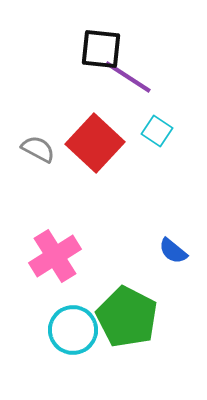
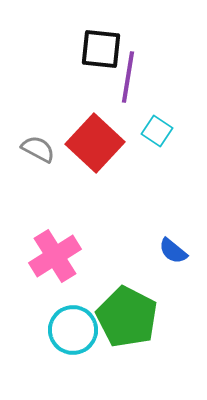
purple line: rotated 66 degrees clockwise
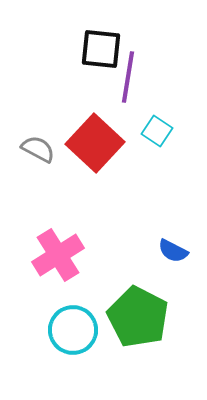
blue semicircle: rotated 12 degrees counterclockwise
pink cross: moved 3 px right, 1 px up
green pentagon: moved 11 px right
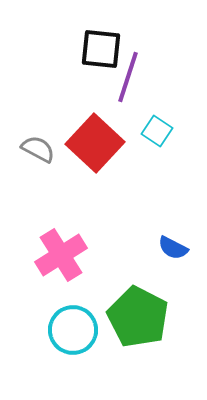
purple line: rotated 9 degrees clockwise
blue semicircle: moved 3 px up
pink cross: moved 3 px right
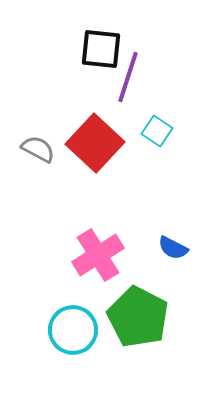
pink cross: moved 37 px right
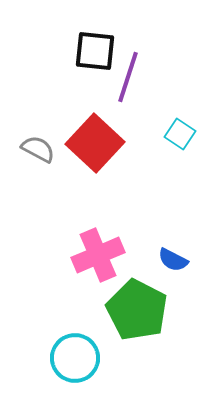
black square: moved 6 px left, 2 px down
cyan square: moved 23 px right, 3 px down
blue semicircle: moved 12 px down
pink cross: rotated 9 degrees clockwise
green pentagon: moved 1 px left, 7 px up
cyan circle: moved 2 px right, 28 px down
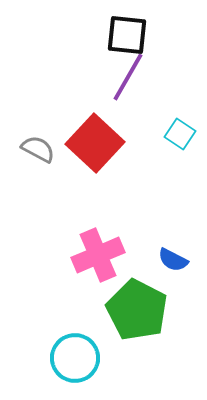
black square: moved 32 px right, 16 px up
purple line: rotated 12 degrees clockwise
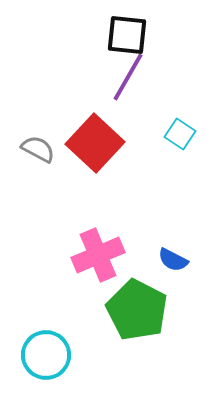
cyan circle: moved 29 px left, 3 px up
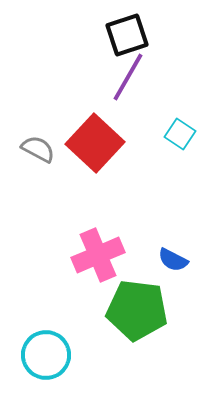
black square: rotated 24 degrees counterclockwise
green pentagon: rotated 20 degrees counterclockwise
